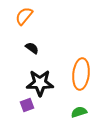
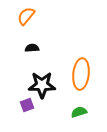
orange semicircle: moved 2 px right
black semicircle: rotated 40 degrees counterclockwise
black star: moved 2 px right, 2 px down
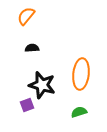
black star: rotated 16 degrees clockwise
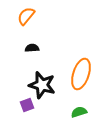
orange ellipse: rotated 12 degrees clockwise
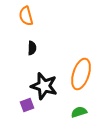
orange semicircle: rotated 54 degrees counterclockwise
black semicircle: rotated 96 degrees clockwise
black star: moved 2 px right, 1 px down
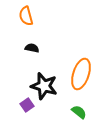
black semicircle: rotated 80 degrees counterclockwise
purple square: rotated 16 degrees counterclockwise
green semicircle: rotated 56 degrees clockwise
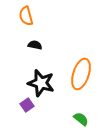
black semicircle: moved 3 px right, 3 px up
black star: moved 3 px left, 3 px up
green semicircle: moved 2 px right, 7 px down
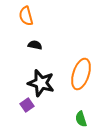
green semicircle: rotated 147 degrees counterclockwise
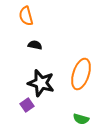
green semicircle: rotated 56 degrees counterclockwise
